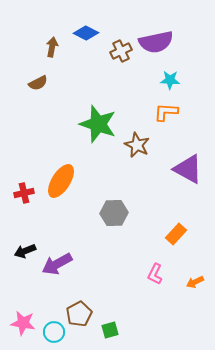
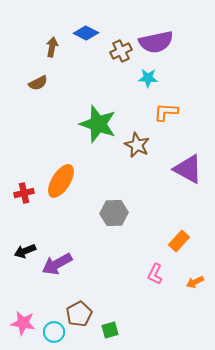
cyan star: moved 22 px left, 2 px up
orange rectangle: moved 3 px right, 7 px down
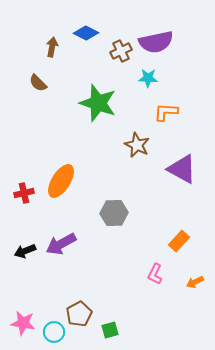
brown semicircle: rotated 72 degrees clockwise
green star: moved 21 px up
purple triangle: moved 6 px left
purple arrow: moved 4 px right, 20 px up
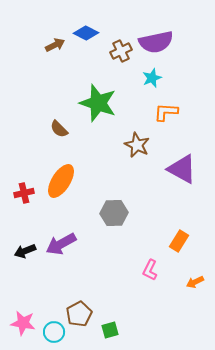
brown arrow: moved 3 px right, 2 px up; rotated 54 degrees clockwise
cyan star: moved 4 px right; rotated 24 degrees counterclockwise
brown semicircle: moved 21 px right, 46 px down
orange rectangle: rotated 10 degrees counterclockwise
pink L-shape: moved 5 px left, 4 px up
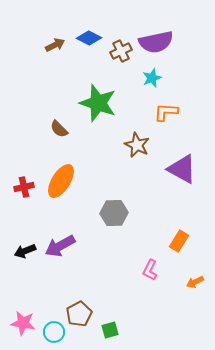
blue diamond: moved 3 px right, 5 px down
red cross: moved 6 px up
purple arrow: moved 1 px left, 2 px down
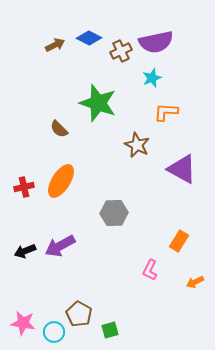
brown pentagon: rotated 15 degrees counterclockwise
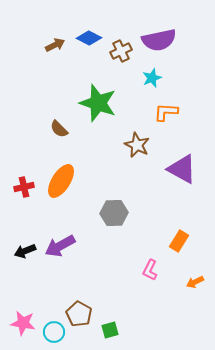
purple semicircle: moved 3 px right, 2 px up
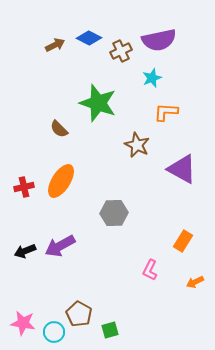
orange rectangle: moved 4 px right
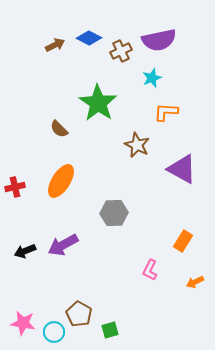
green star: rotated 15 degrees clockwise
red cross: moved 9 px left
purple arrow: moved 3 px right, 1 px up
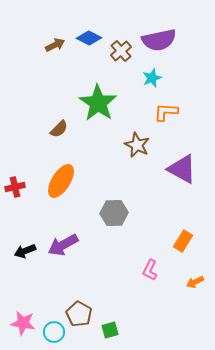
brown cross: rotated 15 degrees counterclockwise
brown semicircle: rotated 90 degrees counterclockwise
